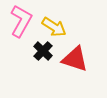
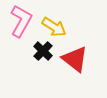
red triangle: rotated 20 degrees clockwise
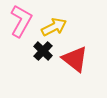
yellow arrow: rotated 60 degrees counterclockwise
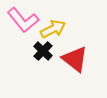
pink L-shape: moved 2 px right, 1 px up; rotated 112 degrees clockwise
yellow arrow: moved 1 px left, 2 px down
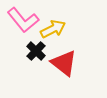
black cross: moved 7 px left
red triangle: moved 11 px left, 4 px down
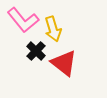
yellow arrow: rotated 100 degrees clockwise
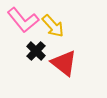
yellow arrow: moved 3 px up; rotated 25 degrees counterclockwise
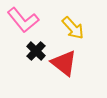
yellow arrow: moved 20 px right, 2 px down
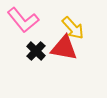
red triangle: moved 15 px up; rotated 28 degrees counterclockwise
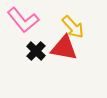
yellow arrow: moved 1 px up
